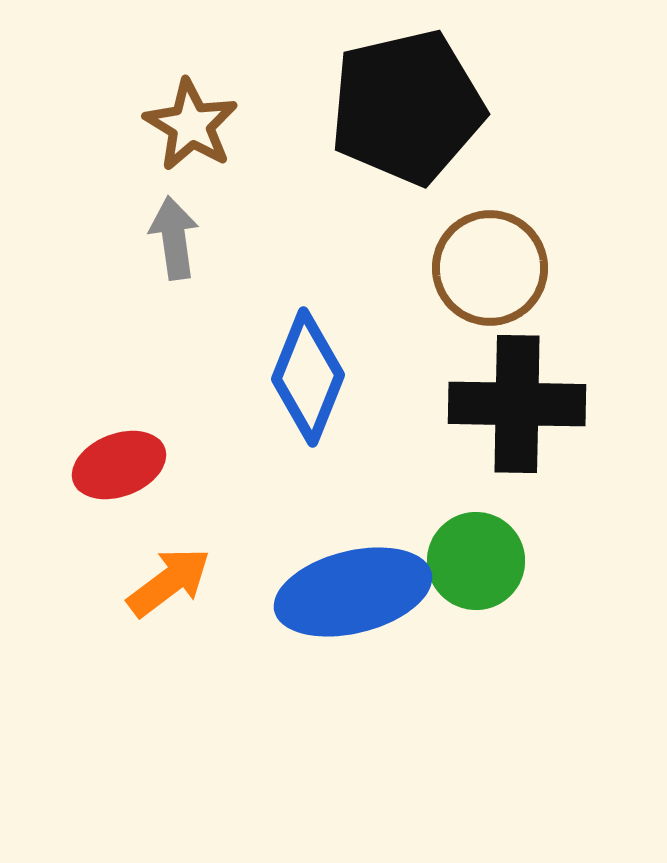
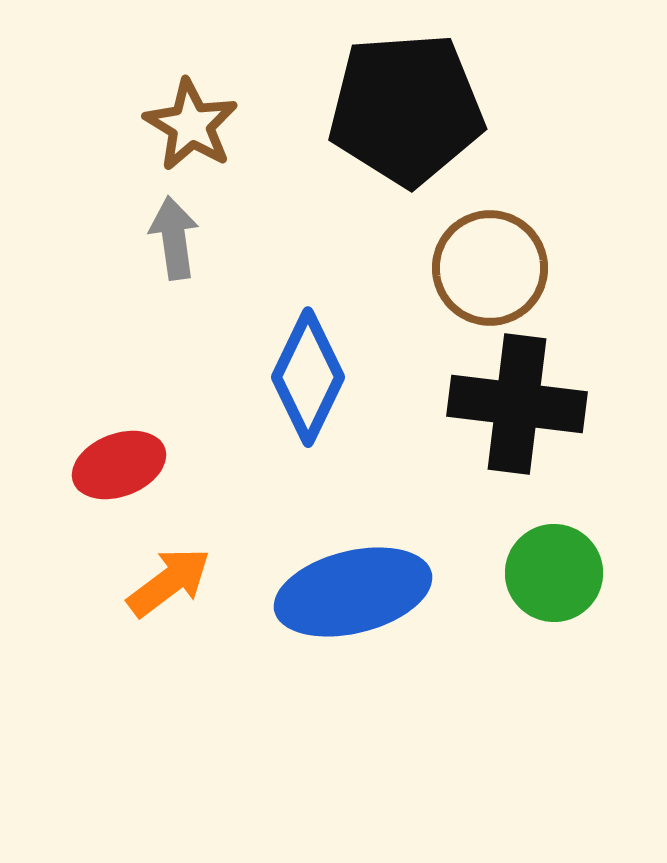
black pentagon: moved 1 px left, 2 px down; rotated 9 degrees clockwise
blue diamond: rotated 4 degrees clockwise
black cross: rotated 6 degrees clockwise
green circle: moved 78 px right, 12 px down
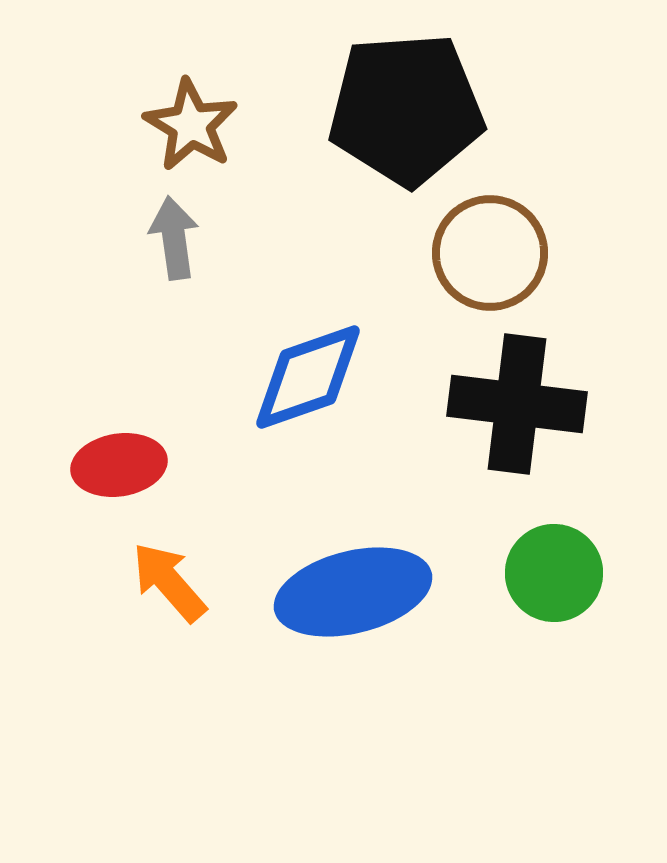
brown circle: moved 15 px up
blue diamond: rotated 45 degrees clockwise
red ellipse: rotated 12 degrees clockwise
orange arrow: rotated 94 degrees counterclockwise
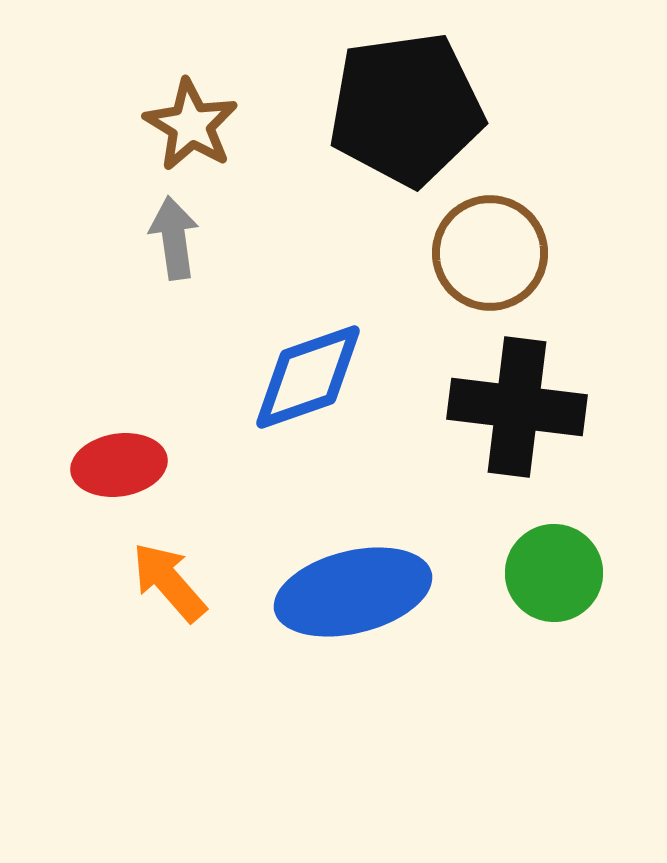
black pentagon: rotated 4 degrees counterclockwise
black cross: moved 3 px down
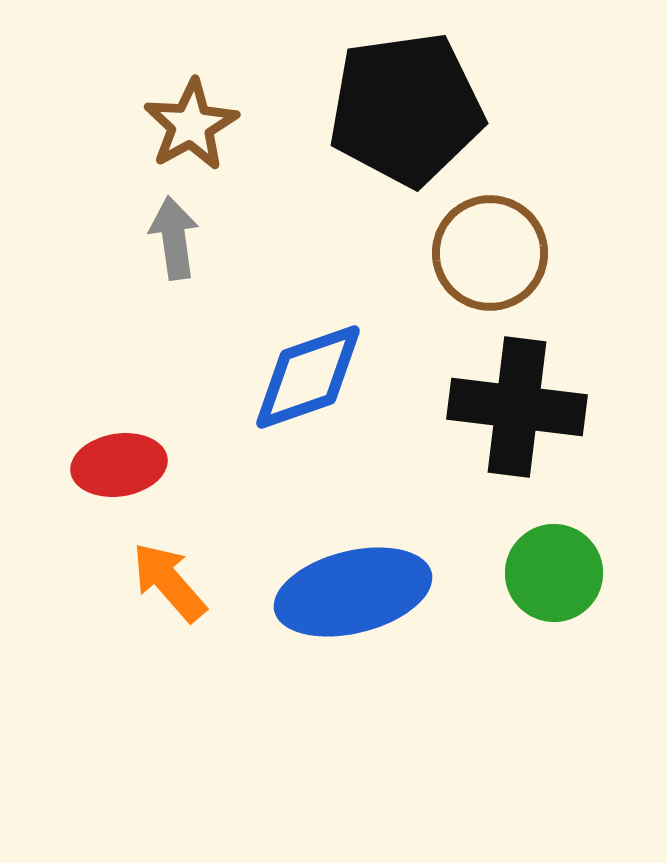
brown star: rotated 12 degrees clockwise
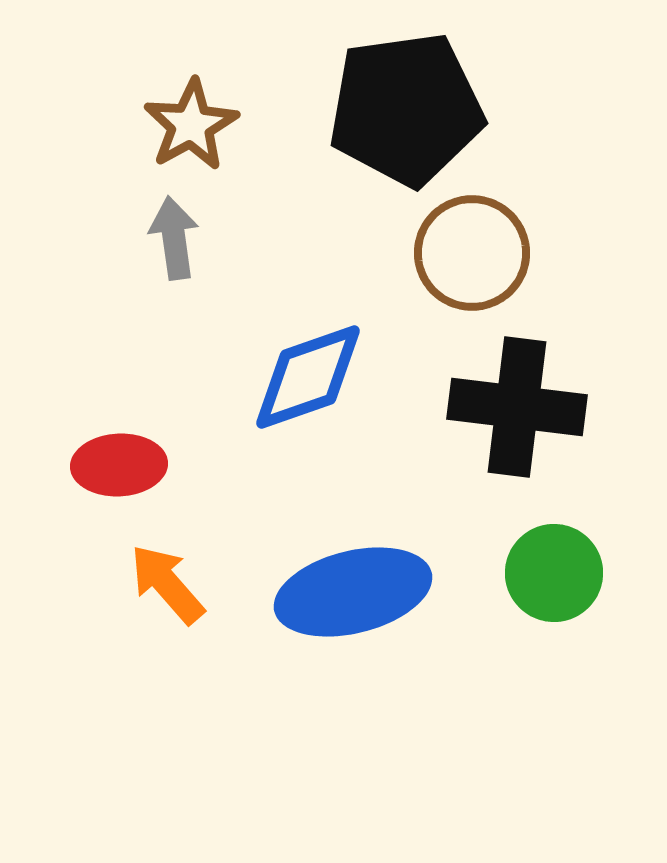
brown circle: moved 18 px left
red ellipse: rotated 6 degrees clockwise
orange arrow: moved 2 px left, 2 px down
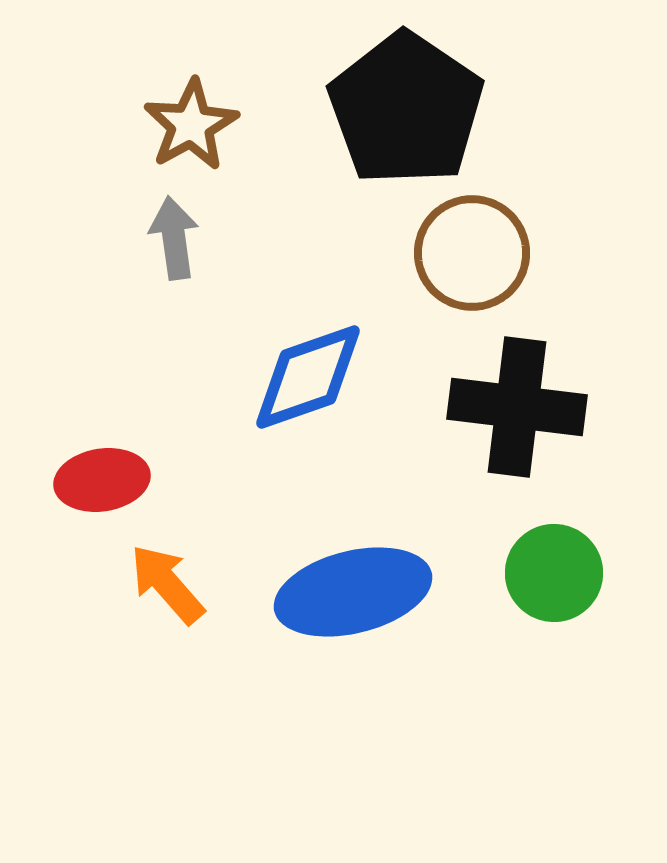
black pentagon: rotated 30 degrees counterclockwise
red ellipse: moved 17 px left, 15 px down; rotated 6 degrees counterclockwise
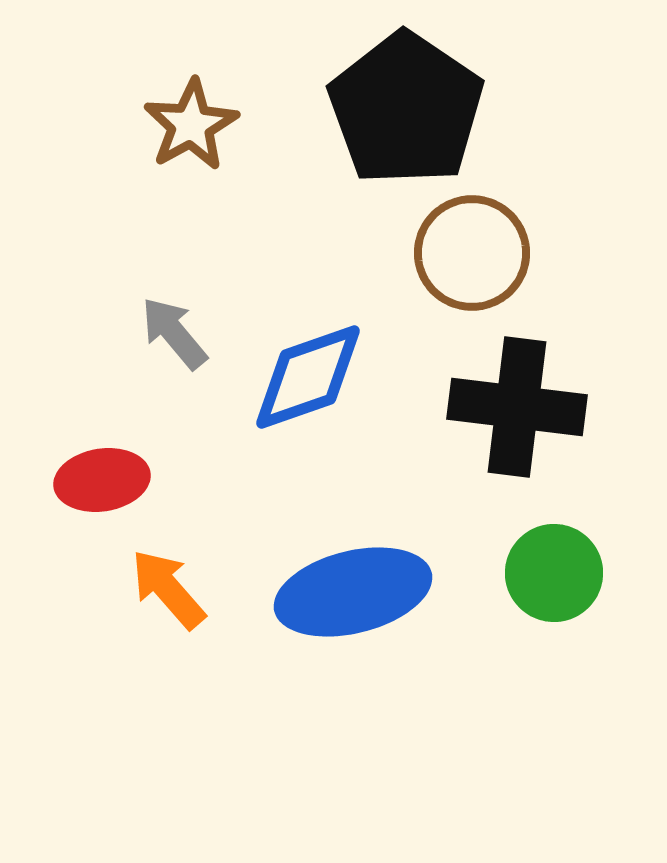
gray arrow: moved 95 px down; rotated 32 degrees counterclockwise
orange arrow: moved 1 px right, 5 px down
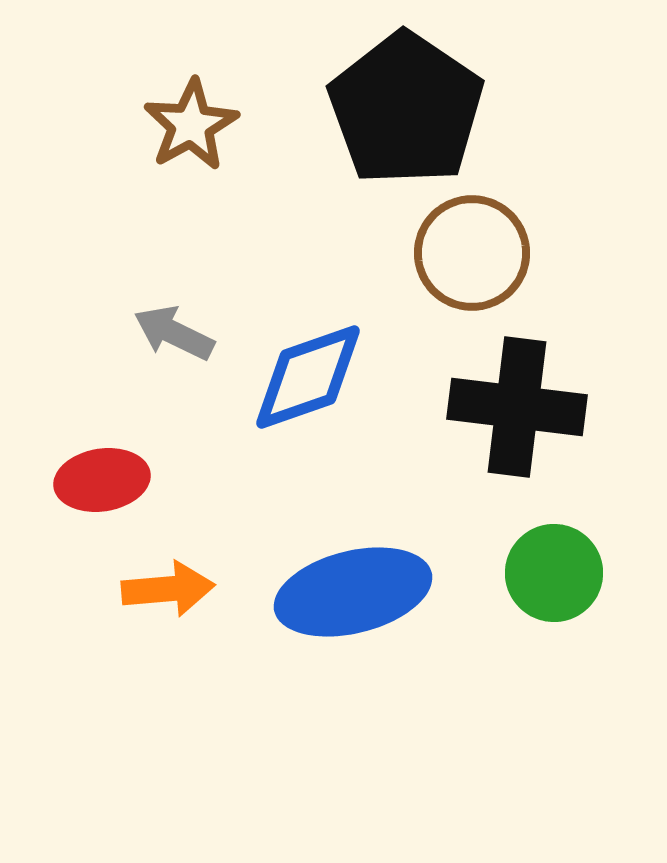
gray arrow: rotated 24 degrees counterclockwise
orange arrow: rotated 126 degrees clockwise
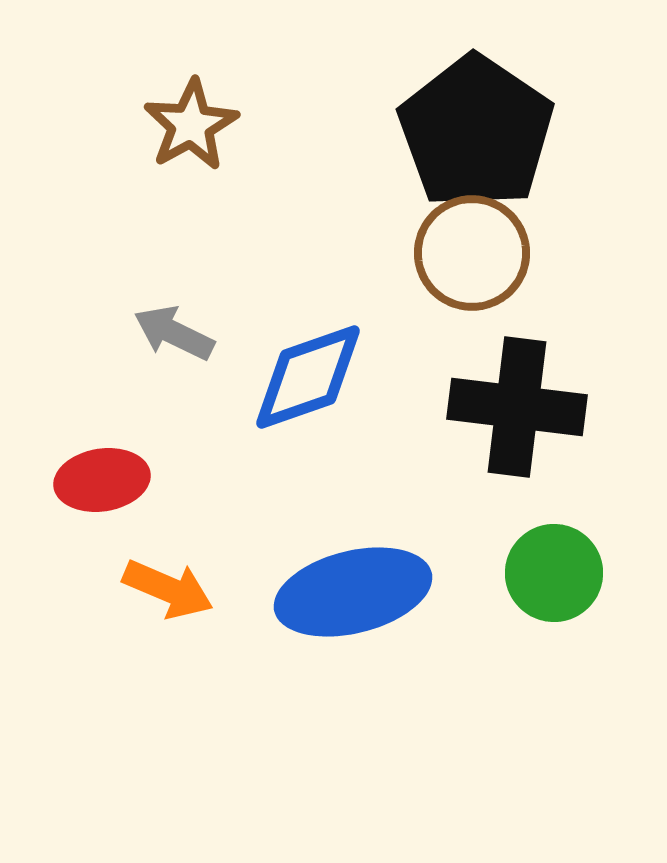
black pentagon: moved 70 px right, 23 px down
orange arrow: rotated 28 degrees clockwise
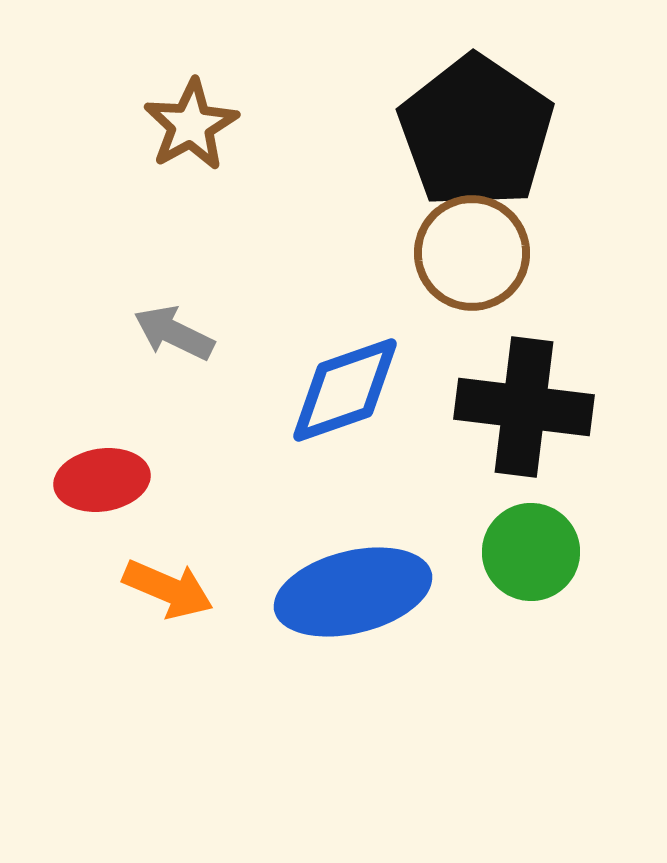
blue diamond: moved 37 px right, 13 px down
black cross: moved 7 px right
green circle: moved 23 px left, 21 px up
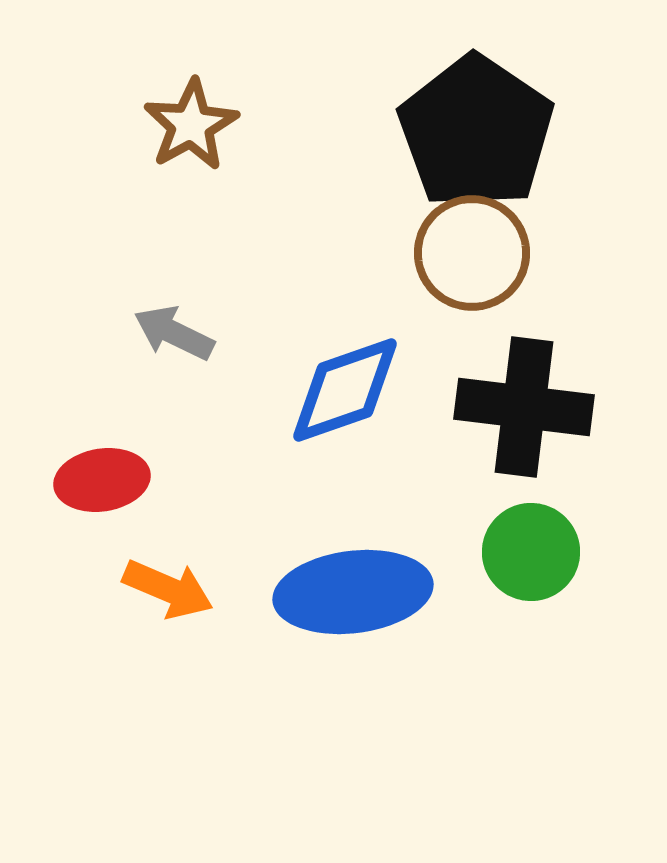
blue ellipse: rotated 7 degrees clockwise
